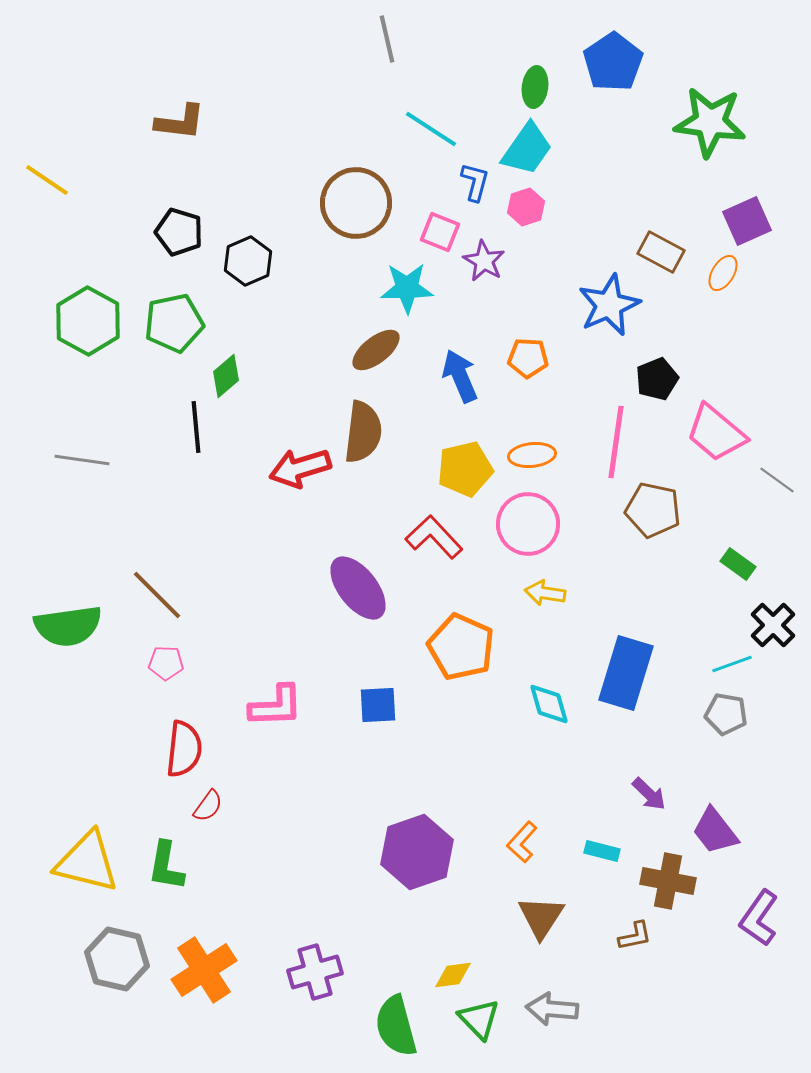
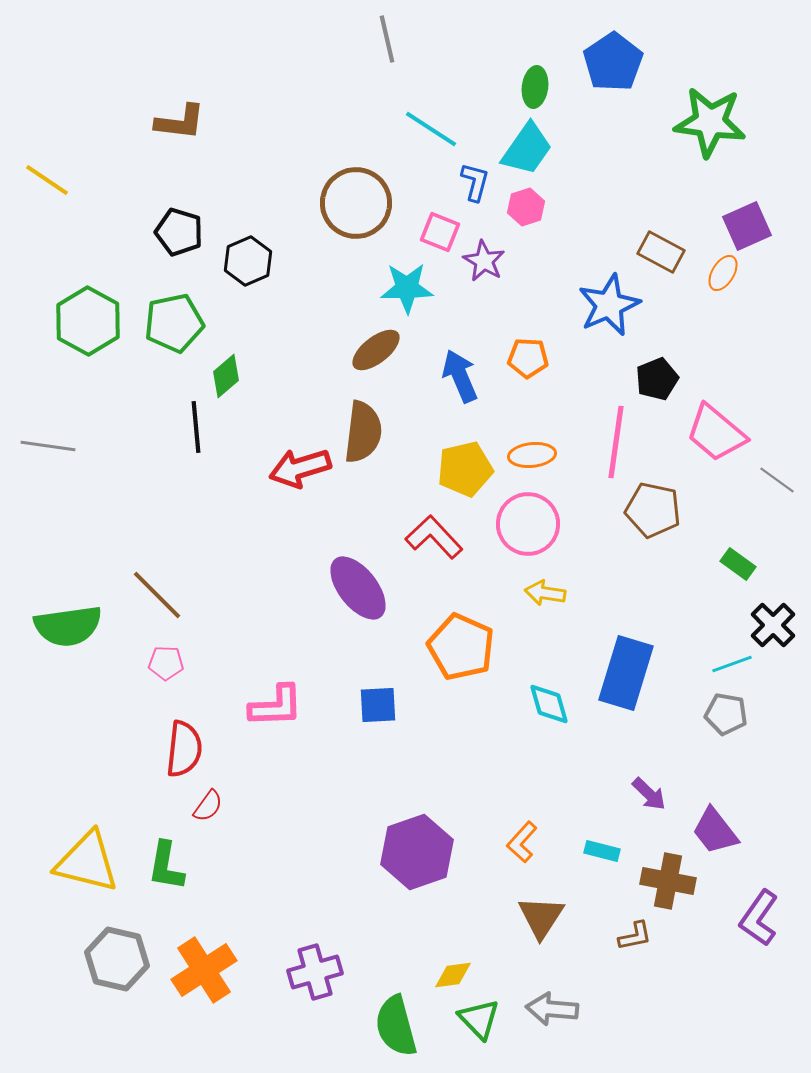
purple square at (747, 221): moved 5 px down
gray line at (82, 460): moved 34 px left, 14 px up
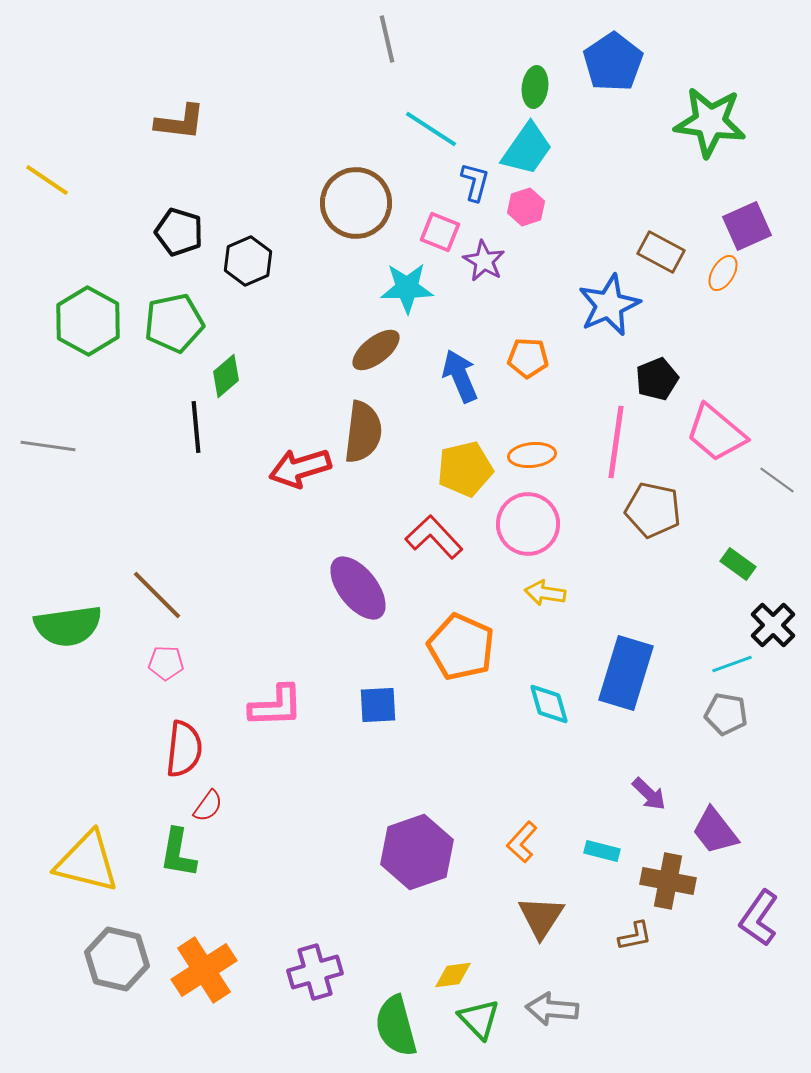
green L-shape at (166, 866): moved 12 px right, 13 px up
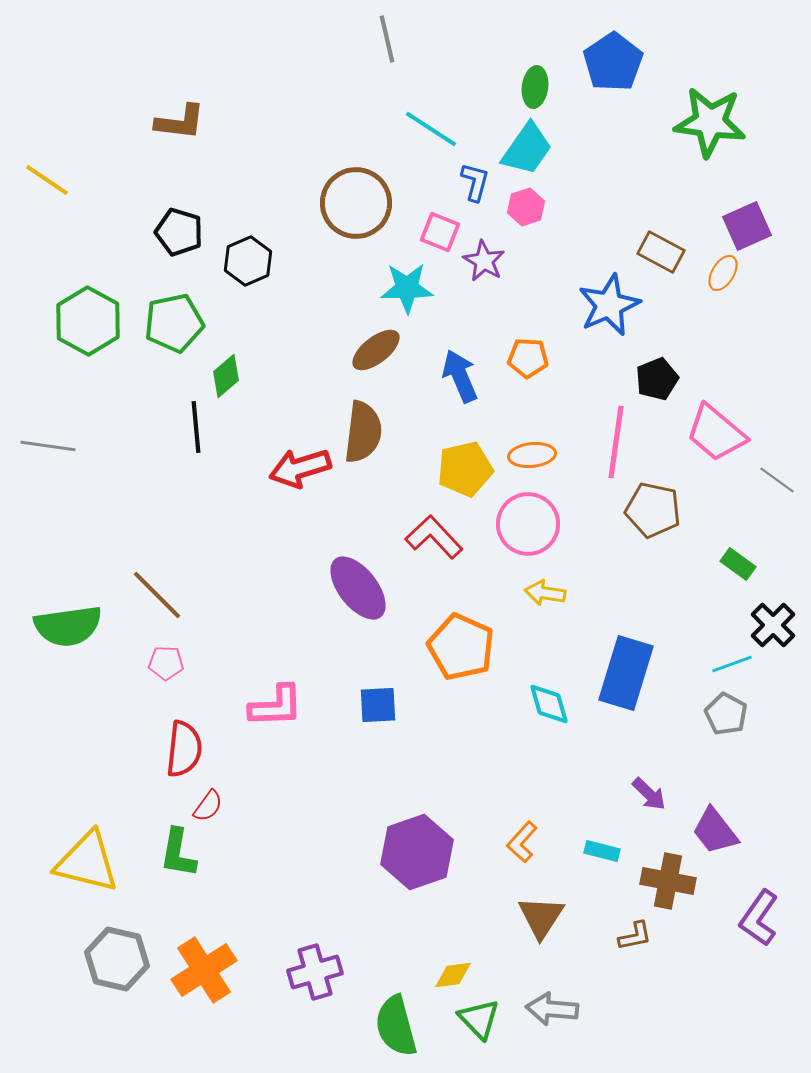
gray pentagon at (726, 714): rotated 18 degrees clockwise
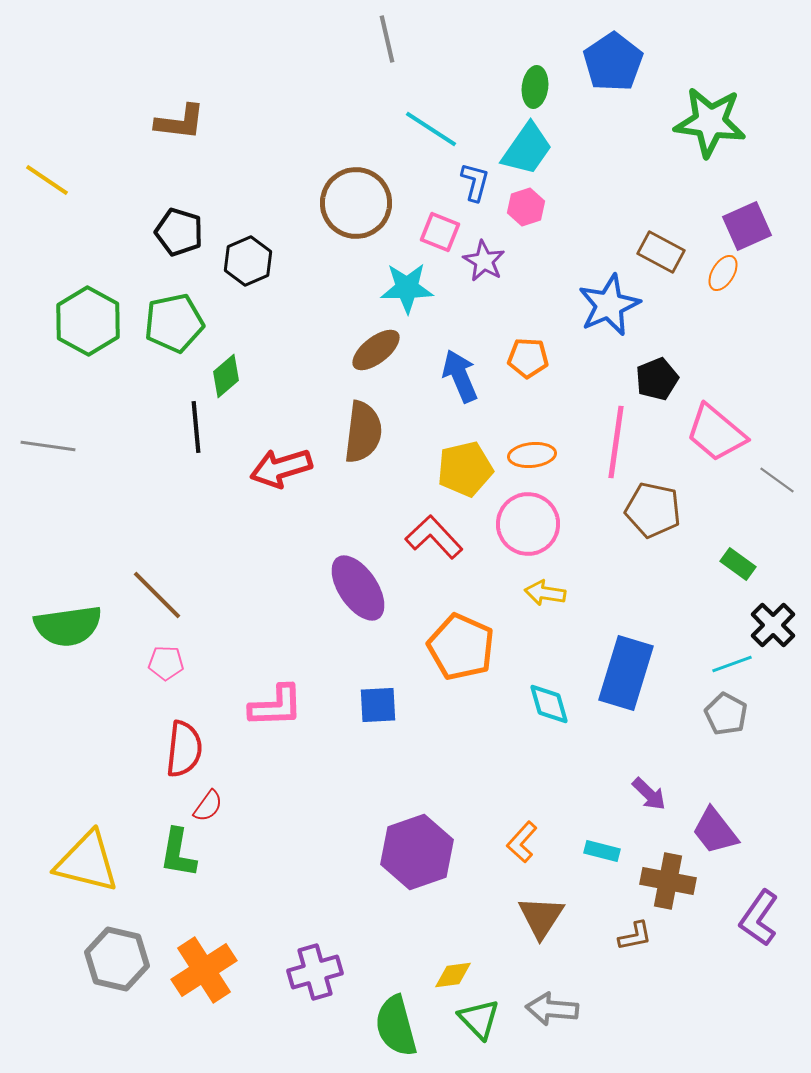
red arrow at (300, 468): moved 19 px left
purple ellipse at (358, 588): rotated 4 degrees clockwise
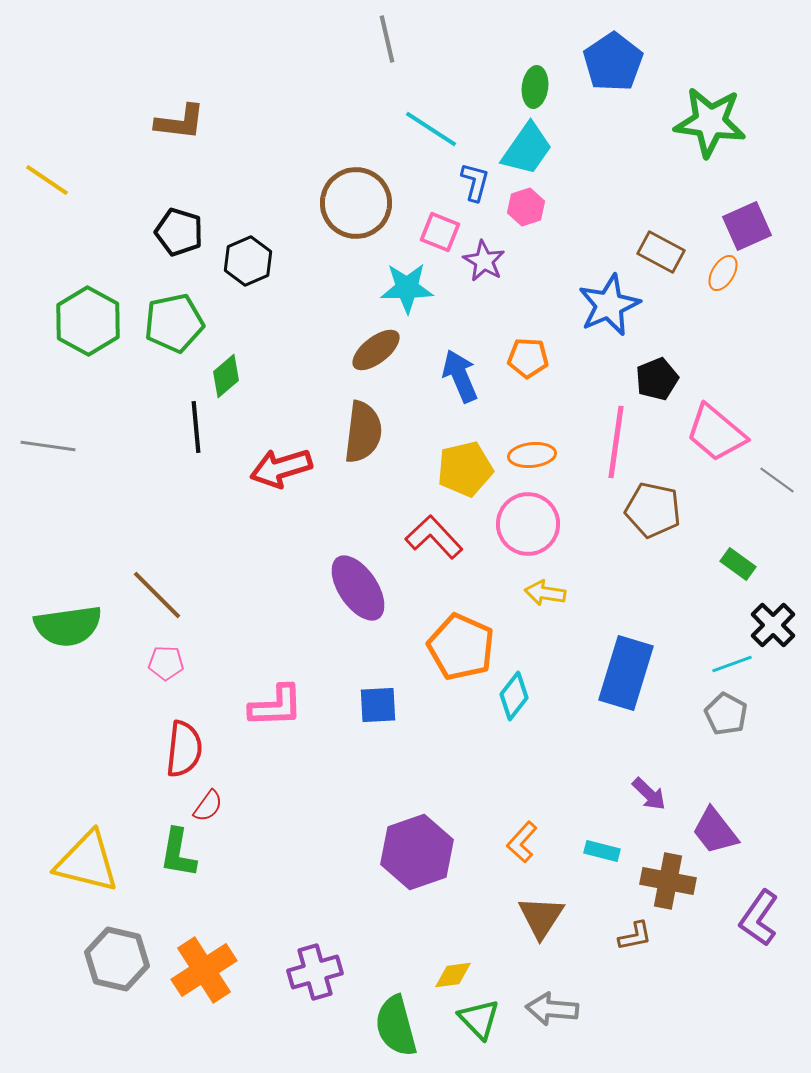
cyan diamond at (549, 704): moved 35 px left, 8 px up; rotated 54 degrees clockwise
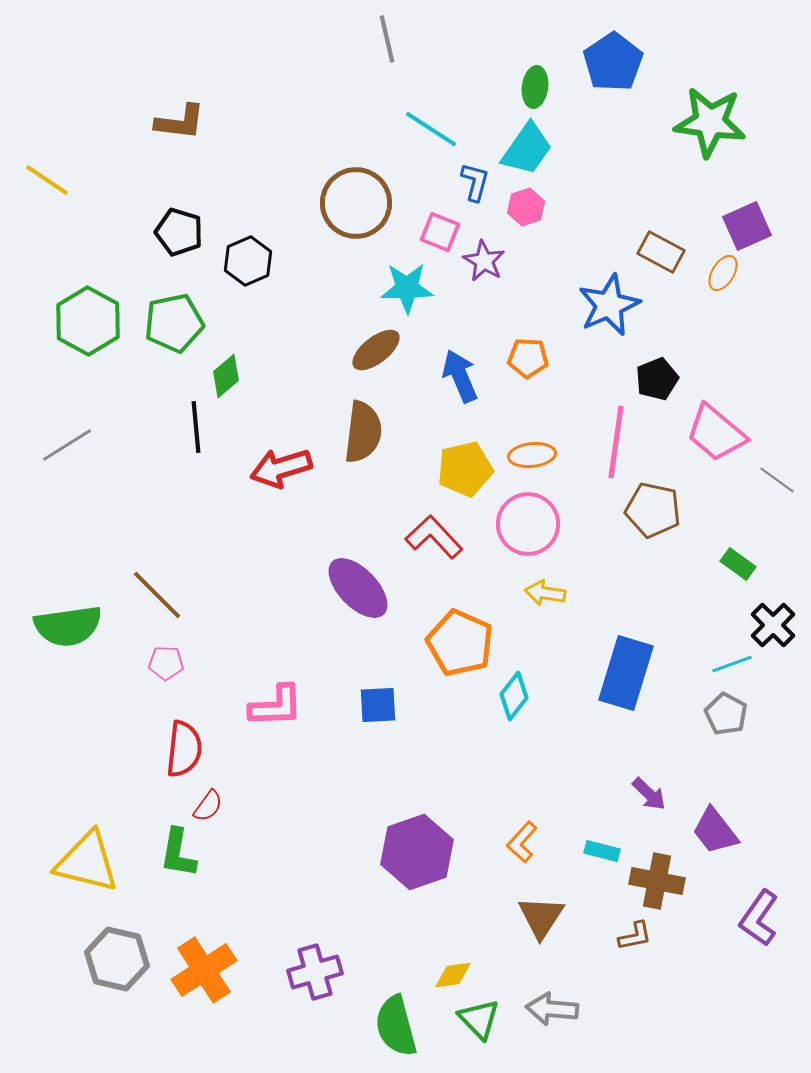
gray line at (48, 446): moved 19 px right, 1 px up; rotated 40 degrees counterclockwise
purple ellipse at (358, 588): rotated 10 degrees counterclockwise
orange pentagon at (461, 647): moved 1 px left, 4 px up
brown cross at (668, 881): moved 11 px left
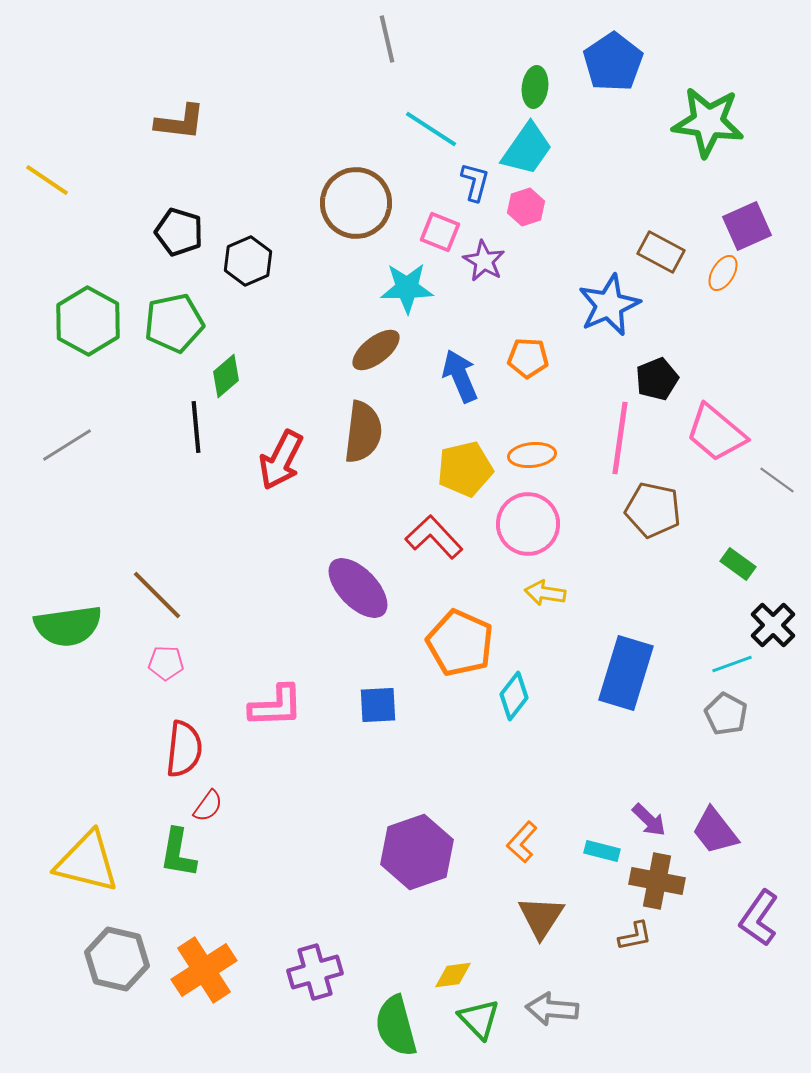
green star at (710, 122): moved 2 px left
pink line at (616, 442): moved 4 px right, 4 px up
red arrow at (281, 468): moved 8 px up; rotated 46 degrees counterclockwise
purple arrow at (649, 794): moved 26 px down
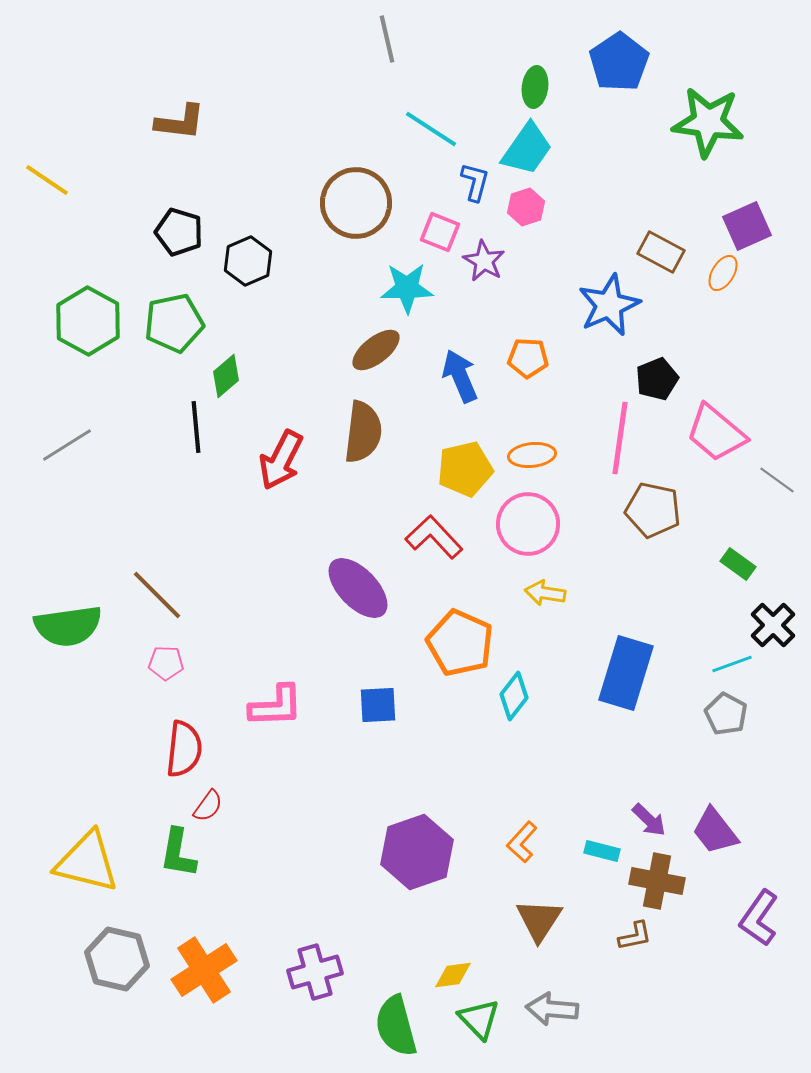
blue pentagon at (613, 62): moved 6 px right
brown triangle at (541, 917): moved 2 px left, 3 px down
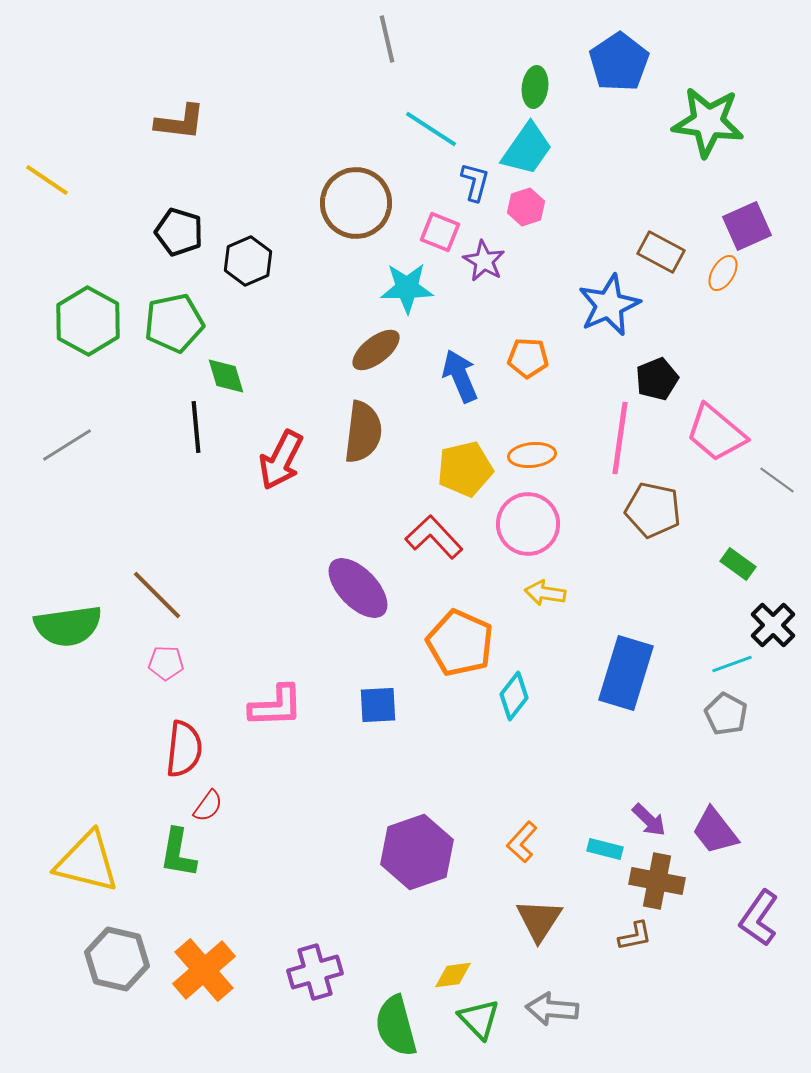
green diamond at (226, 376): rotated 66 degrees counterclockwise
cyan rectangle at (602, 851): moved 3 px right, 2 px up
orange cross at (204, 970): rotated 8 degrees counterclockwise
